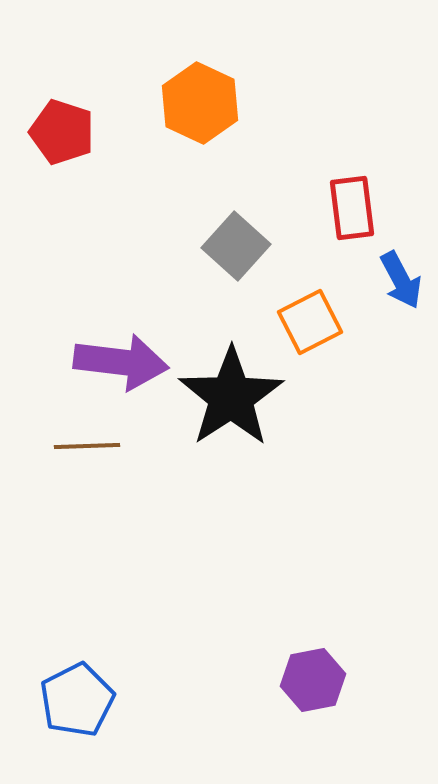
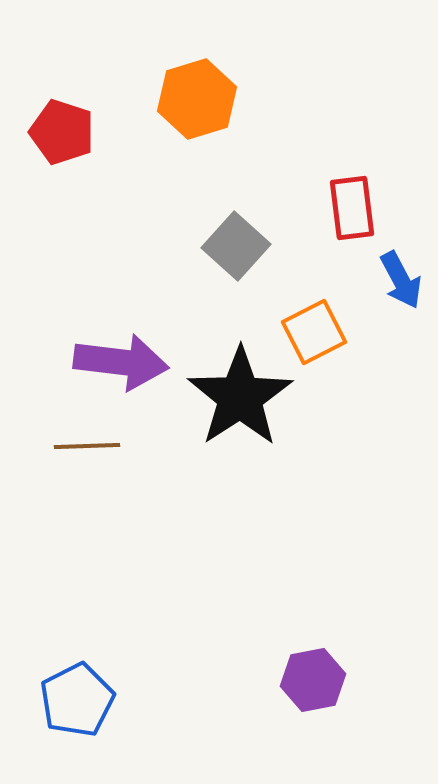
orange hexagon: moved 3 px left, 4 px up; rotated 18 degrees clockwise
orange square: moved 4 px right, 10 px down
black star: moved 9 px right
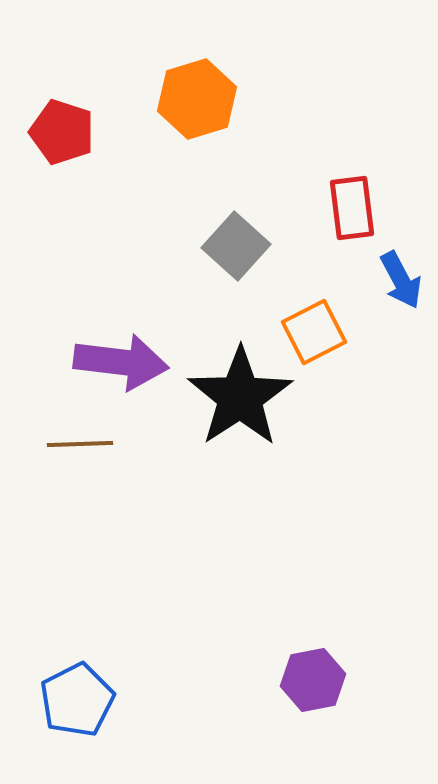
brown line: moved 7 px left, 2 px up
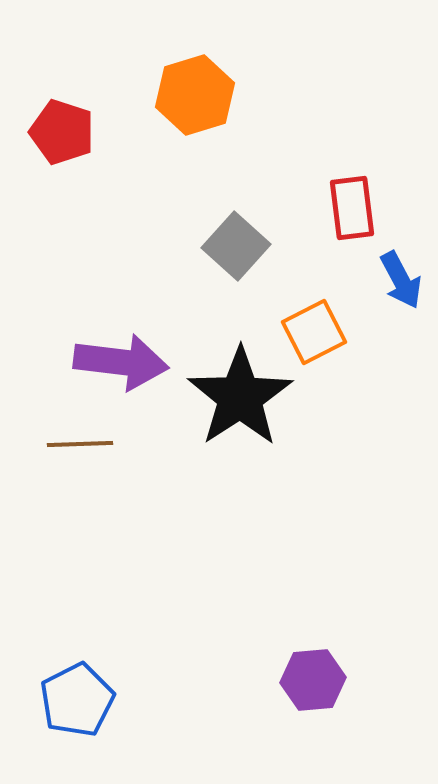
orange hexagon: moved 2 px left, 4 px up
purple hexagon: rotated 6 degrees clockwise
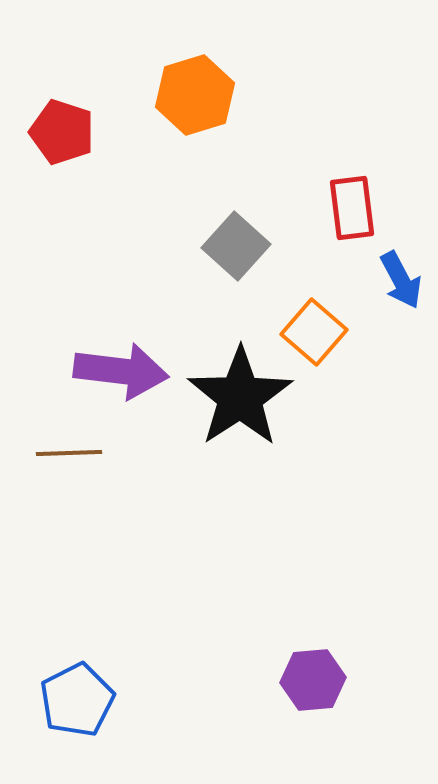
orange square: rotated 22 degrees counterclockwise
purple arrow: moved 9 px down
brown line: moved 11 px left, 9 px down
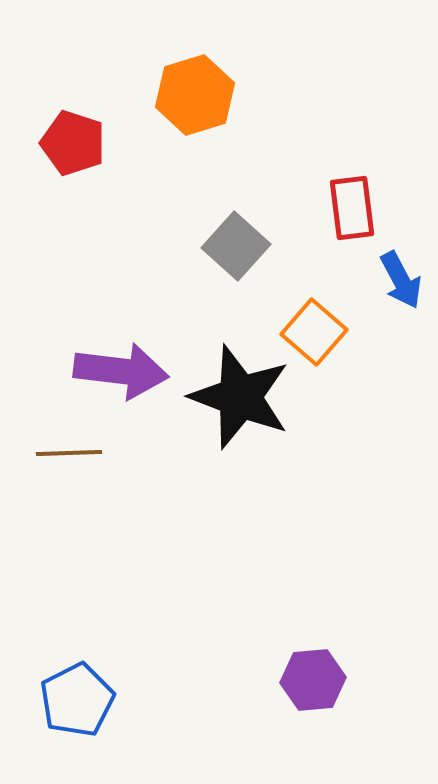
red pentagon: moved 11 px right, 11 px down
black star: rotated 18 degrees counterclockwise
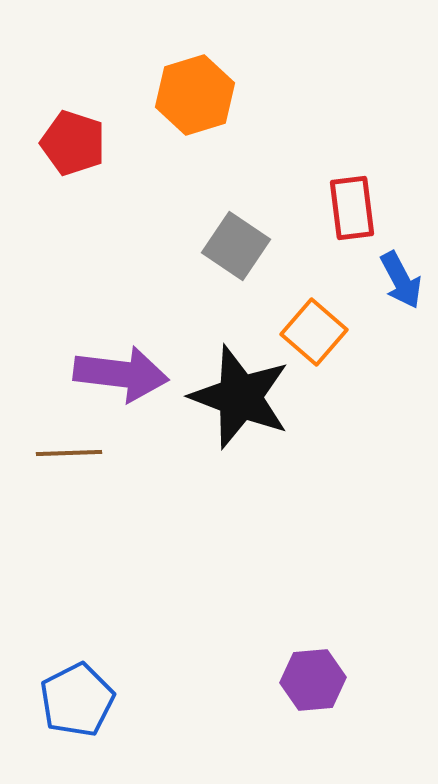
gray square: rotated 8 degrees counterclockwise
purple arrow: moved 3 px down
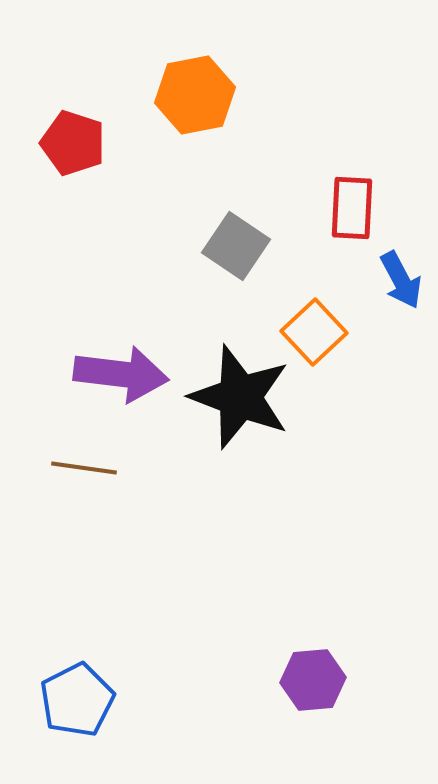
orange hexagon: rotated 6 degrees clockwise
red rectangle: rotated 10 degrees clockwise
orange square: rotated 6 degrees clockwise
brown line: moved 15 px right, 15 px down; rotated 10 degrees clockwise
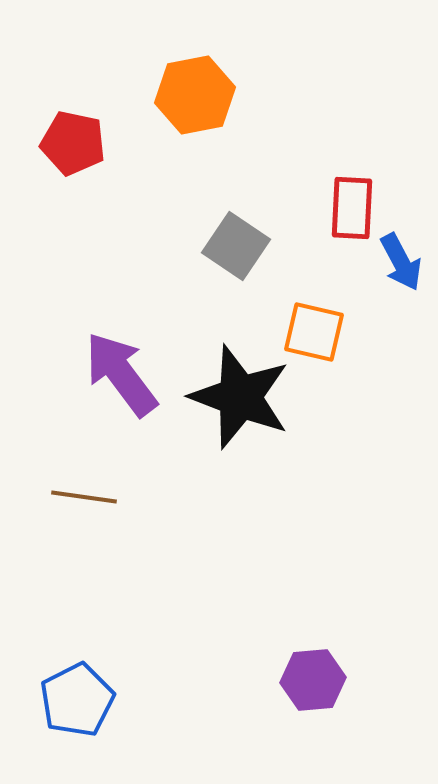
red pentagon: rotated 6 degrees counterclockwise
blue arrow: moved 18 px up
orange square: rotated 34 degrees counterclockwise
purple arrow: rotated 134 degrees counterclockwise
brown line: moved 29 px down
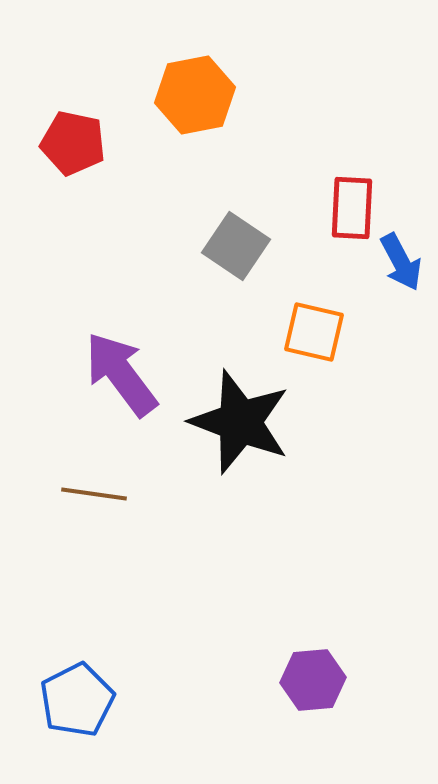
black star: moved 25 px down
brown line: moved 10 px right, 3 px up
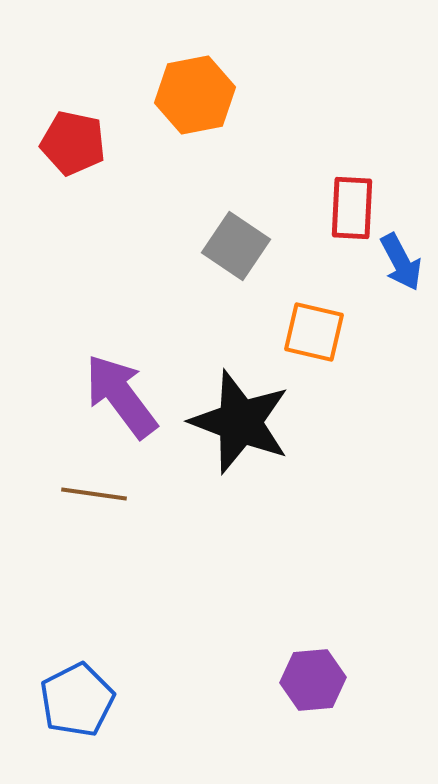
purple arrow: moved 22 px down
